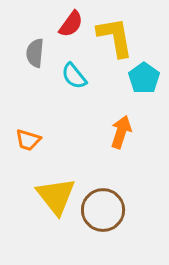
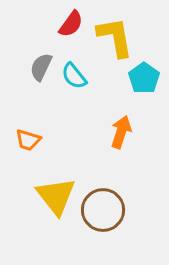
gray semicircle: moved 6 px right, 14 px down; rotated 20 degrees clockwise
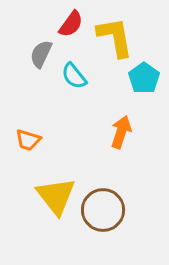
gray semicircle: moved 13 px up
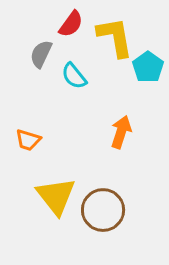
cyan pentagon: moved 4 px right, 11 px up
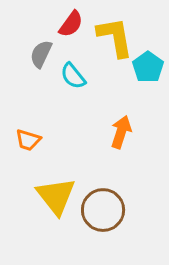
cyan semicircle: moved 1 px left
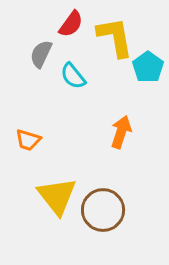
yellow triangle: moved 1 px right
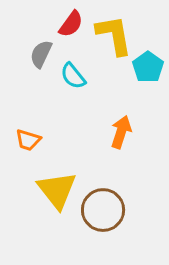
yellow L-shape: moved 1 px left, 2 px up
yellow triangle: moved 6 px up
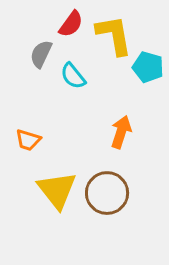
cyan pentagon: rotated 20 degrees counterclockwise
brown circle: moved 4 px right, 17 px up
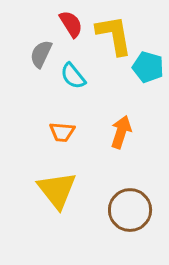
red semicircle: rotated 68 degrees counterclockwise
orange trapezoid: moved 34 px right, 8 px up; rotated 12 degrees counterclockwise
brown circle: moved 23 px right, 17 px down
